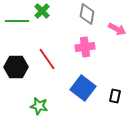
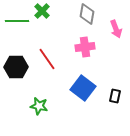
pink arrow: moved 1 px left; rotated 42 degrees clockwise
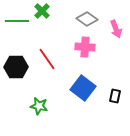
gray diamond: moved 5 px down; rotated 65 degrees counterclockwise
pink cross: rotated 12 degrees clockwise
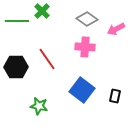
pink arrow: rotated 84 degrees clockwise
blue square: moved 1 px left, 2 px down
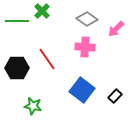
pink arrow: rotated 18 degrees counterclockwise
black hexagon: moved 1 px right, 1 px down
black rectangle: rotated 32 degrees clockwise
green star: moved 6 px left
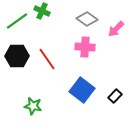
green cross: rotated 21 degrees counterclockwise
green line: rotated 35 degrees counterclockwise
black hexagon: moved 12 px up
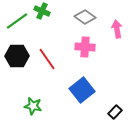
gray diamond: moved 2 px left, 2 px up
pink arrow: moved 1 px right; rotated 126 degrees clockwise
blue square: rotated 15 degrees clockwise
black rectangle: moved 16 px down
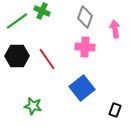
gray diamond: rotated 75 degrees clockwise
pink arrow: moved 2 px left
blue square: moved 2 px up
black rectangle: moved 2 px up; rotated 24 degrees counterclockwise
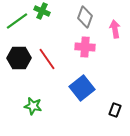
black hexagon: moved 2 px right, 2 px down
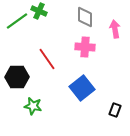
green cross: moved 3 px left
gray diamond: rotated 20 degrees counterclockwise
black hexagon: moved 2 px left, 19 px down
